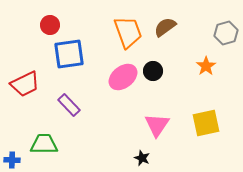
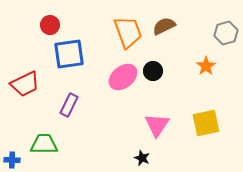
brown semicircle: moved 1 px left, 1 px up; rotated 10 degrees clockwise
purple rectangle: rotated 70 degrees clockwise
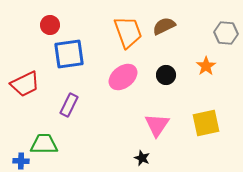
gray hexagon: rotated 20 degrees clockwise
black circle: moved 13 px right, 4 px down
blue cross: moved 9 px right, 1 px down
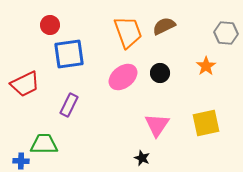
black circle: moved 6 px left, 2 px up
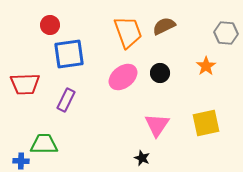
red trapezoid: rotated 24 degrees clockwise
purple rectangle: moved 3 px left, 5 px up
